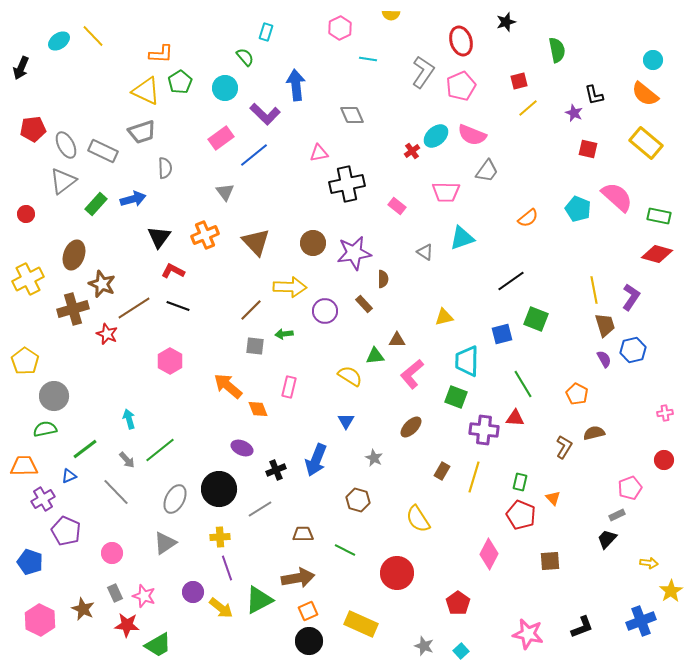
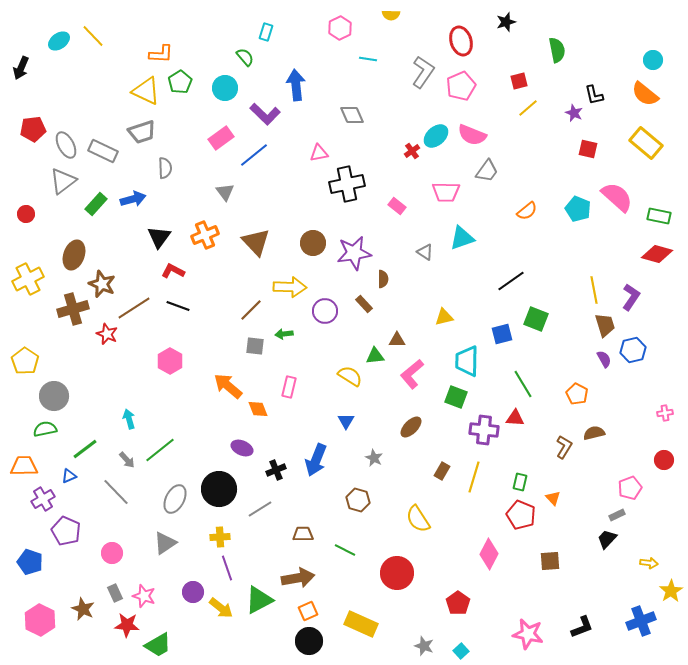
orange semicircle at (528, 218): moved 1 px left, 7 px up
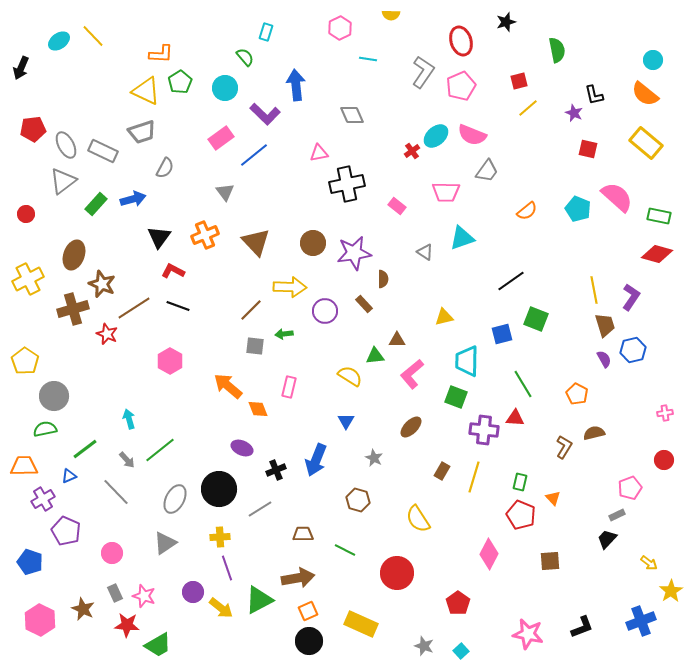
gray semicircle at (165, 168): rotated 30 degrees clockwise
yellow arrow at (649, 563): rotated 30 degrees clockwise
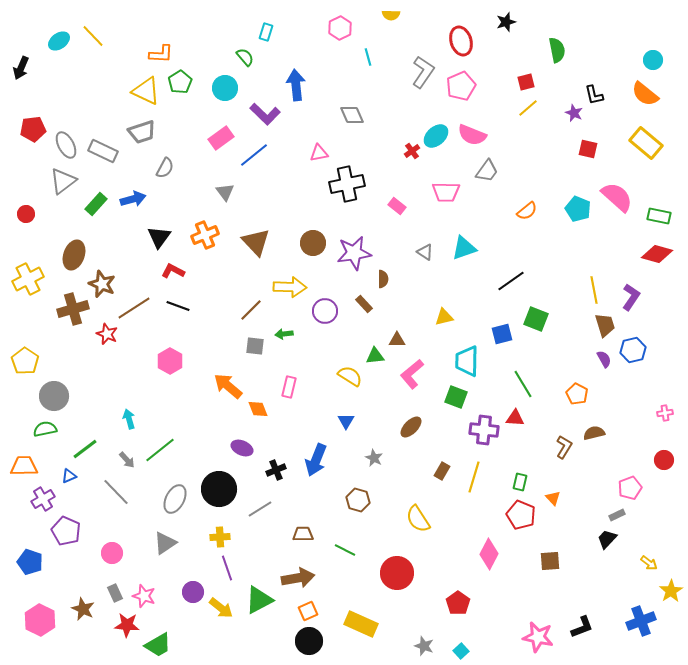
cyan line at (368, 59): moved 2 px up; rotated 66 degrees clockwise
red square at (519, 81): moved 7 px right, 1 px down
cyan triangle at (462, 238): moved 2 px right, 10 px down
pink star at (528, 634): moved 10 px right, 3 px down
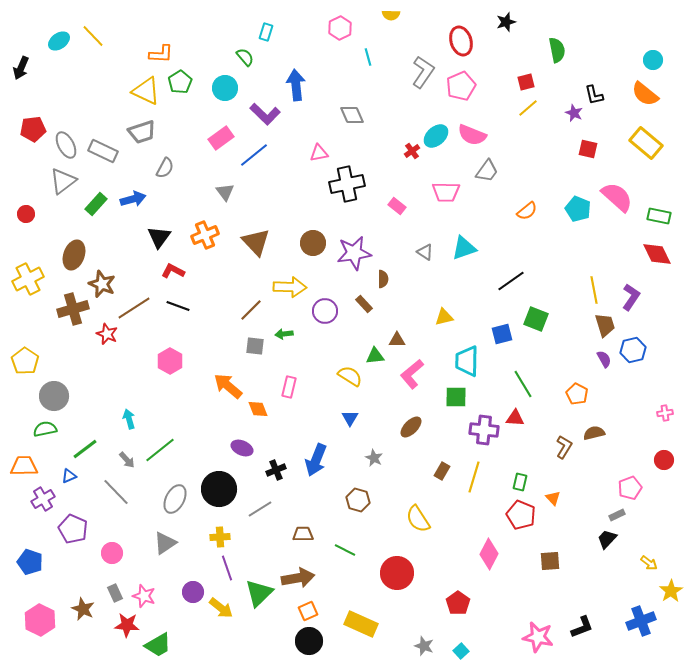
red diamond at (657, 254): rotated 48 degrees clockwise
green square at (456, 397): rotated 20 degrees counterclockwise
blue triangle at (346, 421): moved 4 px right, 3 px up
purple pentagon at (66, 531): moved 7 px right, 2 px up
green triangle at (259, 600): moved 7 px up; rotated 16 degrees counterclockwise
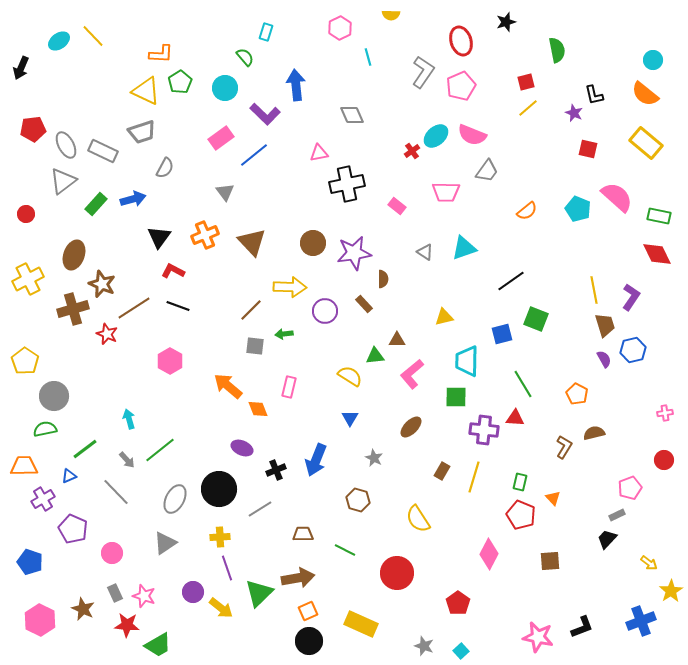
brown triangle at (256, 242): moved 4 px left
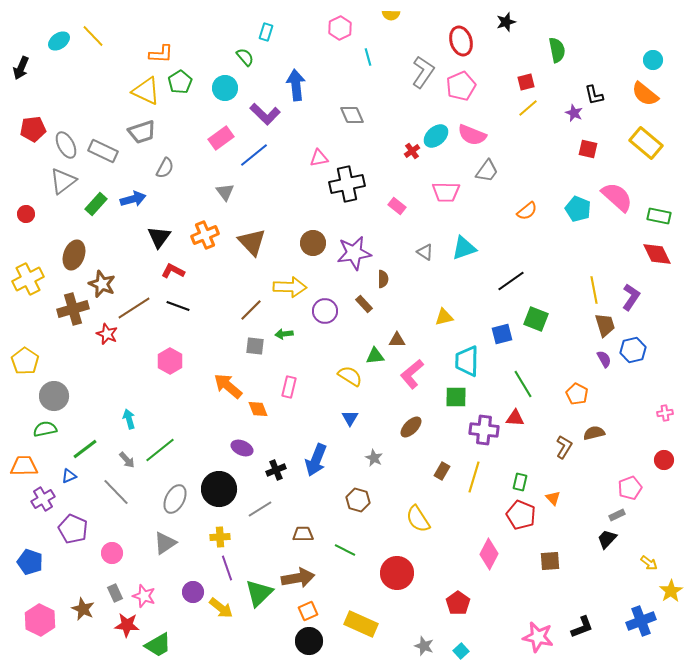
pink triangle at (319, 153): moved 5 px down
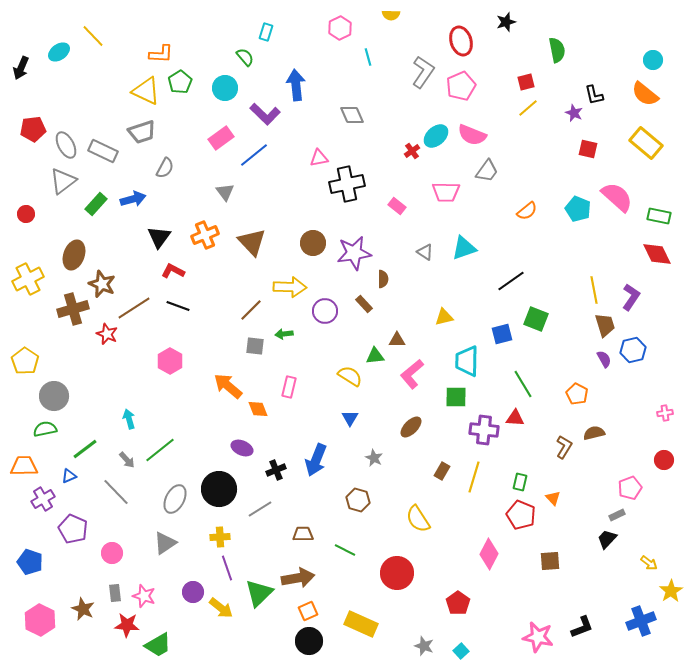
cyan ellipse at (59, 41): moved 11 px down
gray rectangle at (115, 593): rotated 18 degrees clockwise
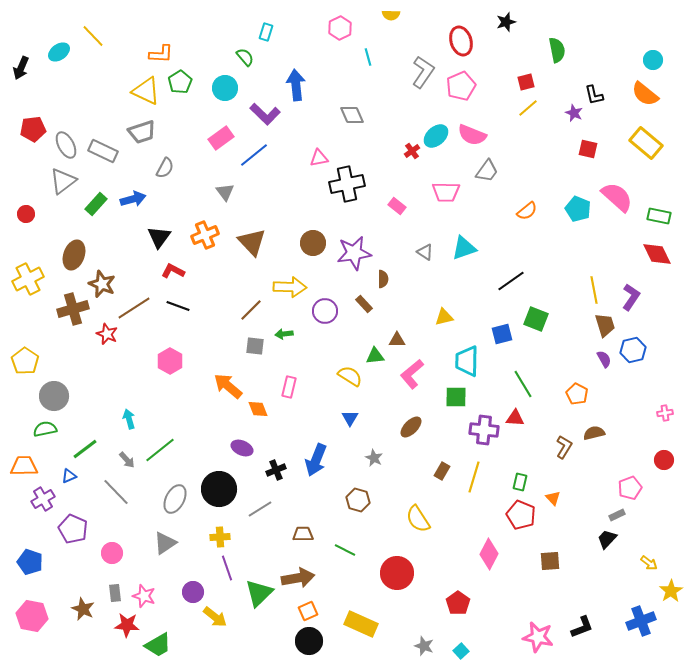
yellow arrow at (221, 608): moved 6 px left, 9 px down
pink hexagon at (40, 620): moved 8 px left, 4 px up; rotated 16 degrees counterclockwise
